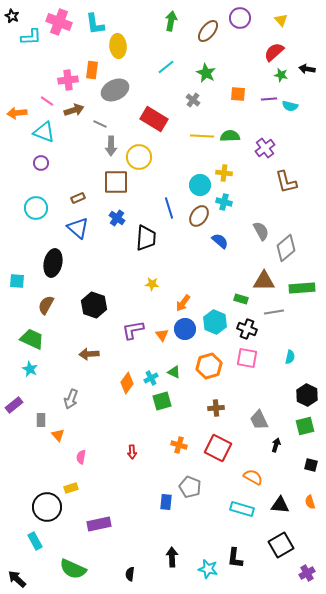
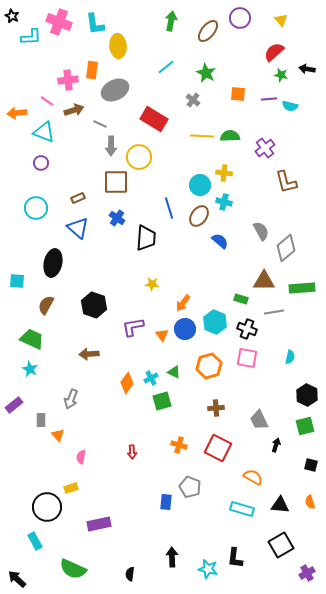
purple L-shape at (133, 330): moved 3 px up
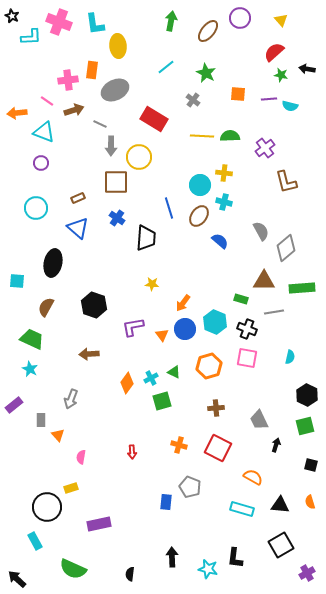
brown semicircle at (46, 305): moved 2 px down
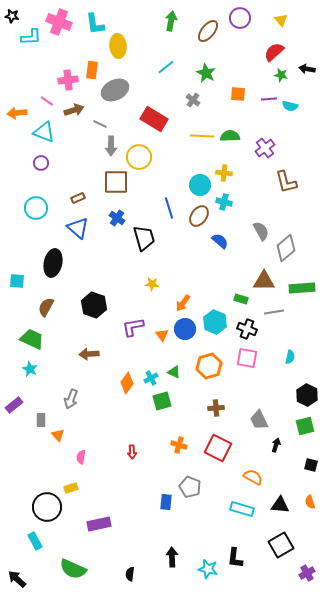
black star at (12, 16): rotated 16 degrees counterclockwise
black trapezoid at (146, 238): moved 2 px left; rotated 20 degrees counterclockwise
